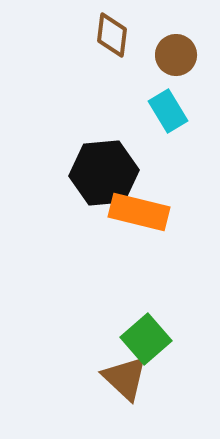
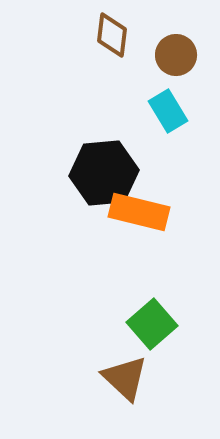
green square: moved 6 px right, 15 px up
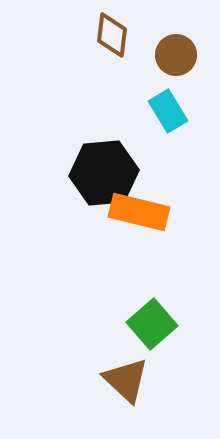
brown triangle: moved 1 px right, 2 px down
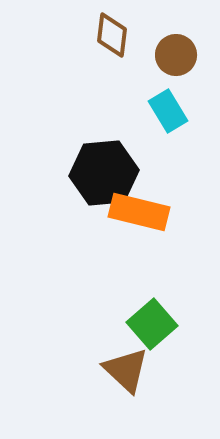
brown triangle: moved 10 px up
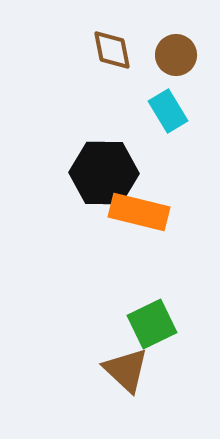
brown diamond: moved 15 px down; rotated 18 degrees counterclockwise
black hexagon: rotated 6 degrees clockwise
green square: rotated 15 degrees clockwise
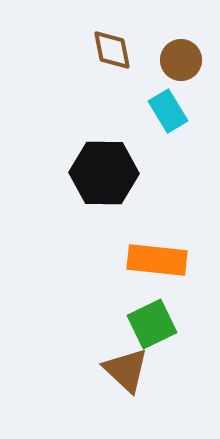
brown circle: moved 5 px right, 5 px down
orange rectangle: moved 18 px right, 48 px down; rotated 8 degrees counterclockwise
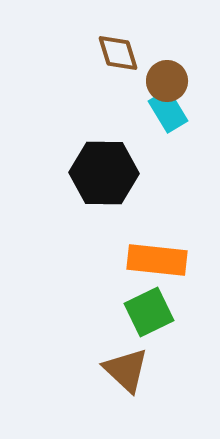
brown diamond: moved 6 px right, 3 px down; rotated 6 degrees counterclockwise
brown circle: moved 14 px left, 21 px down
green square: moved 3 px left, 12 px up
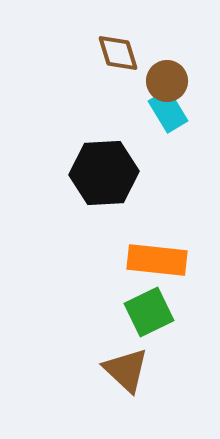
black hexagon: rotated 4 degrees counterclockwise
